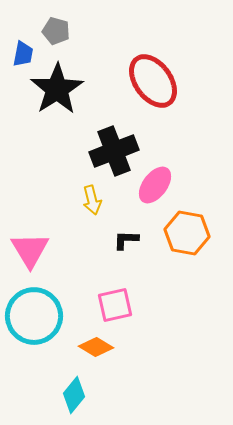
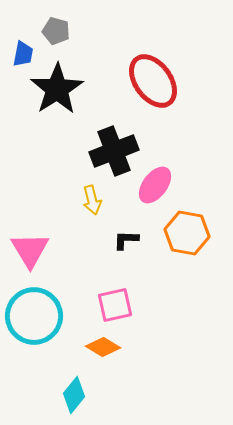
orange diamond: moved 7 px right
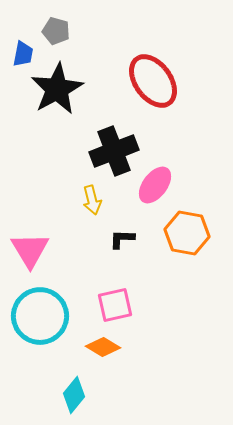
black star: rotated 4 degrees clockwise
black L-shape: moved 4 px left, 1 px up
cyan circle: moved 6 px right
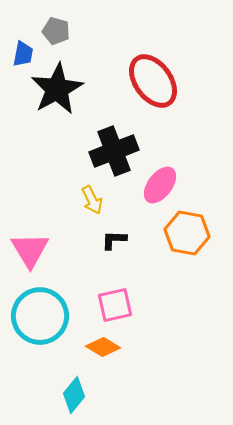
pink ellipse: moved 5 px right
yellow arrow: rotated 12 degrees counterclockwise
black L-shape: moved 8 px left, 1 px down
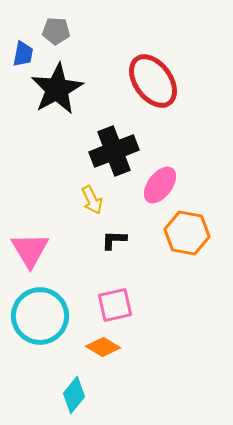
gray pentagon: rotated 12 degrees counterclockwise
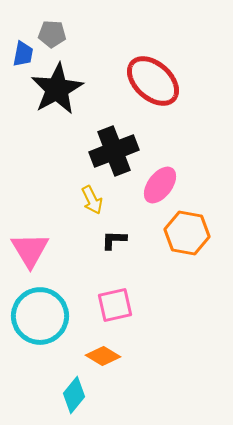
gray pentagon: moved 4 px left, 3 px down
red ellipse: rotated 12 degrees counterclockwise
orange diamond: moved 9 px down
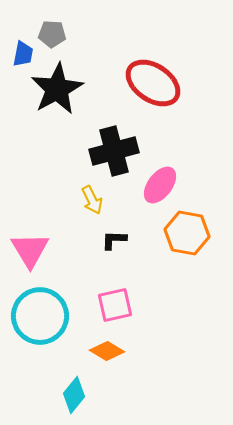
red ellipse: moved 2 px down; rotated 8 degrees counterclockwise
black cross: rotated 6 degrees clockwise
orange diamond: moved 4 px right, 5 px up
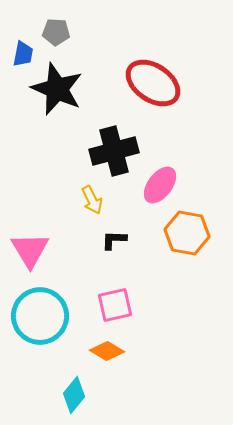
gray pentagon: moved 4 px right, 2 px up
black star: rotated 20 degrees counterclockwise
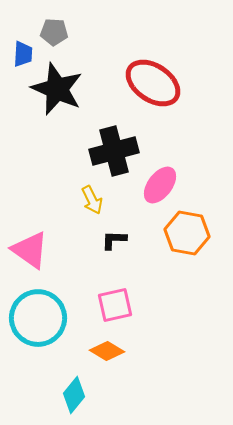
gray pentagon: moved 2 px left
blue trapezoid: rotated 8 degrees counterclockwise
pink triangle: rotated 24 degrees counterclockwise
cyan circle: moved 2 px left, 2 px down
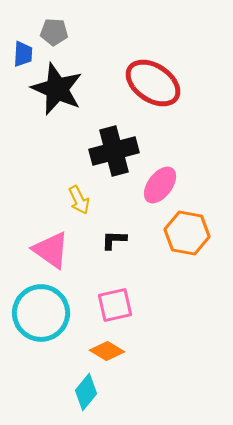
yellow arrow: moved 13 px left
pink triangle: moved 21 px right
cyan circle: moved 3 px right, 5 px up
cyan diamond: moved 12 px right, 3 px up
